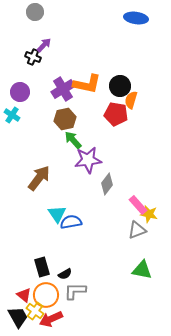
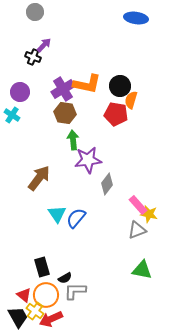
brown hexagon: moved 6 px up; rotated 20 degrees clockwise
green arrow: rotated 36 degrees clockwise
blue semicircle: moved 5 px right, 4 px up; rotated 40 degrees counterclockwise
black semicircle: moved 4 px down
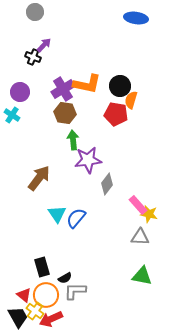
gray triangle: moved 3 px right, 7 px down; rotated 24 degrees clockwise
green triangle: moved 6 px down
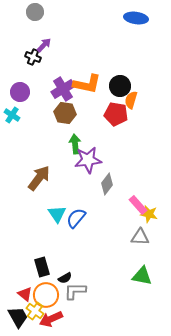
green arrow: moved 2 px right, 4 px down
red triangle: moved 1 px right, 1 px up
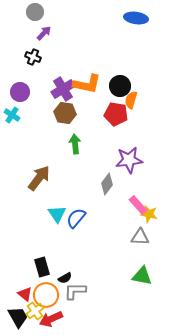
purple arrow: moved 12 px up
purple star: moved 41 px right
yellow cross: rotated 18 degrees clockwise
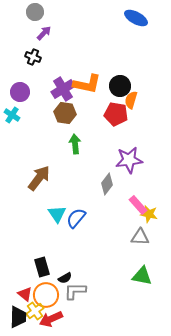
blue ellipse: rotated 20 degrees clockwise
black trapezoid: rotated 30 degrees clockwise
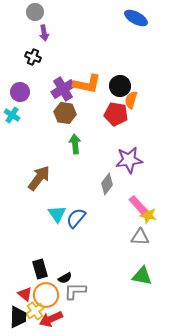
purple arrow: rotated 126 degrees clockwise
yellow star: moved 1 px left, 1 px down
black rectangle: moved 2 px left, 2 px down
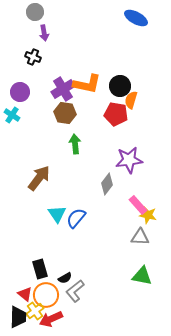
gray L-shape: rotated 40 degrees counterclockwise
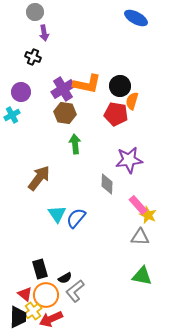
purple circle: moved 1 px right
orange semicircle: moved 1 px right, 1 px down
cyan cross: rotated 28 degrees clockwise
gray diamond: rotated 35 degrees counterclockwise
yellow star: rotated 12 degrees clockwise
yellow cross: moved 2 px left
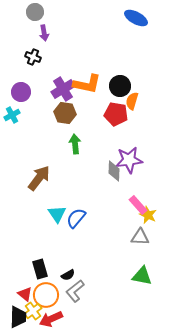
gray diamond: moved 7 px right, 13 px up
black semicircle: moved 3 px right, 3 px up
